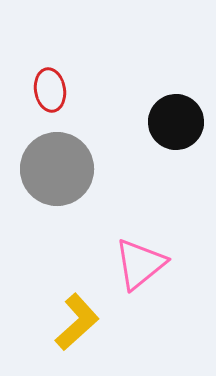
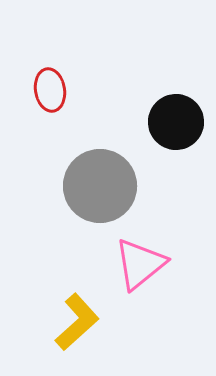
gray circle: moved 43 px right, 17 px down
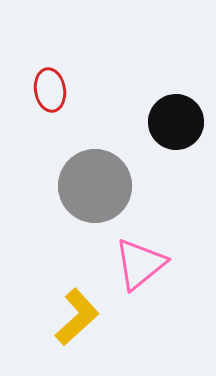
gray circle: moved 5 px left
yellow L-shape: moved 5 px up
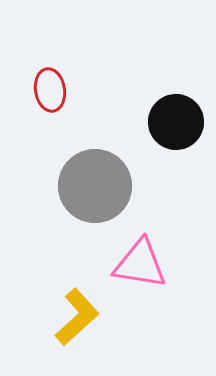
pink triangle: rotated 48 degrees clockwise
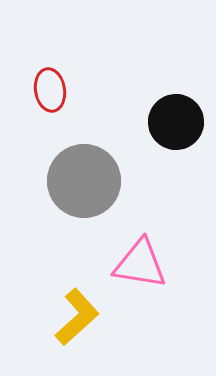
gray circle: moved 11 px left, 5 px up
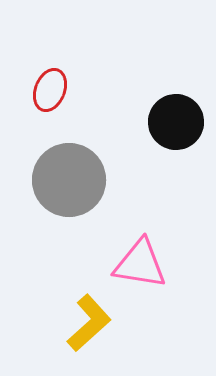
red ellipse: rotated 30 degrees clockwise
gray circle: moved 15 px left, 1 px up
yellow L-shape: moved 12 px right, 6 px down
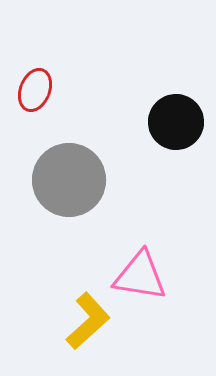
red ellipse: moved 15 px left
pink triangle: moved 12 px down
yellow L-shape: moved 1 px left, 2 px up
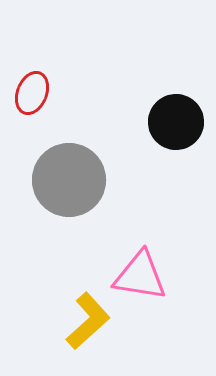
red ellipse: moved 3 px left, 3 px down
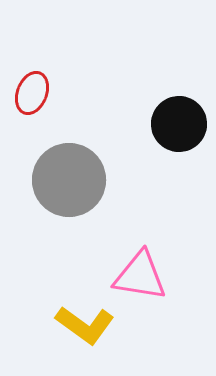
black circle: moved 3 px right, 2 px down
yellow L-shape: moved 3 px left, 4 px down; rotated 78 degrees clockwise
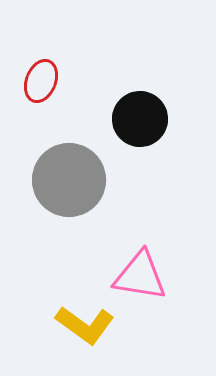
red ellipse: moved 9 px right, 12 px up
black circle: moved 39 px left, 5 px up
